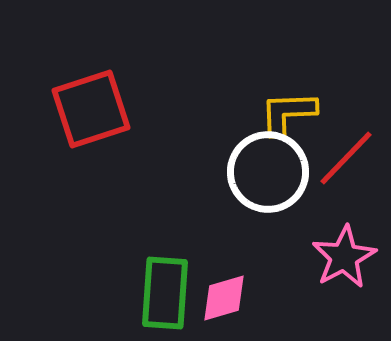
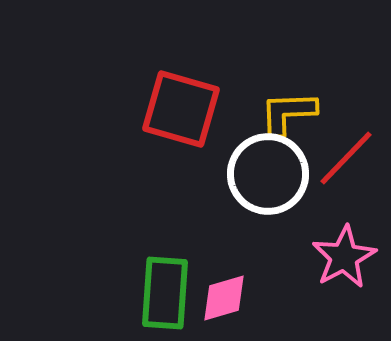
red square: moved 90 px right; rotated 34 degrees clockwise
white circle: moved 2 px down
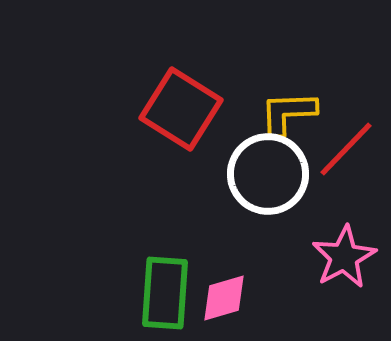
red square: rotated 16 degrees clockwise
red line: moved 9 px up
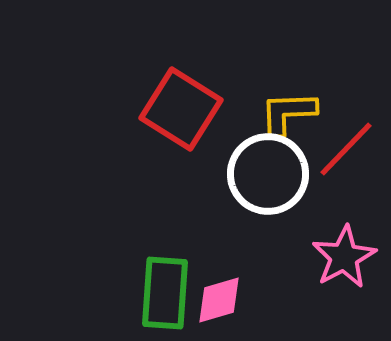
pink diamond: moved 5 px left, 2 px down
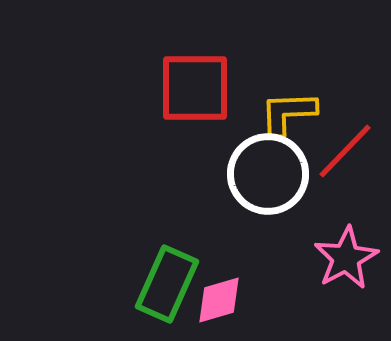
red square: moved 14 px right, 21 px up; rotated 32 degrees counterclockwise
red line: moved 1 px left, 2 px down
pink star: moved 2 px right, 1 px down
green rectangle: moved 2 px right, 9 px up; rotated 20 degrees clockwise
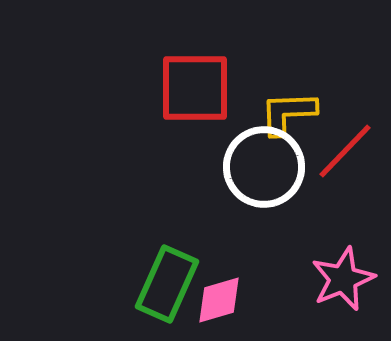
white circle: moved 4 px left, 7 px up
pink star: moved 3 px left, 21 px down; rotated 6 degrees clockwise
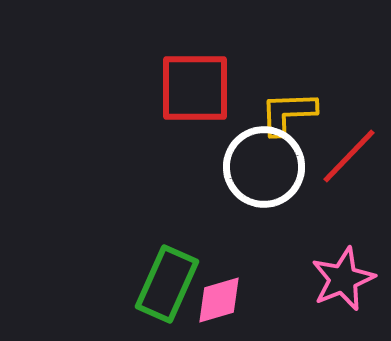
red line: moved 4 px right, 5 px down
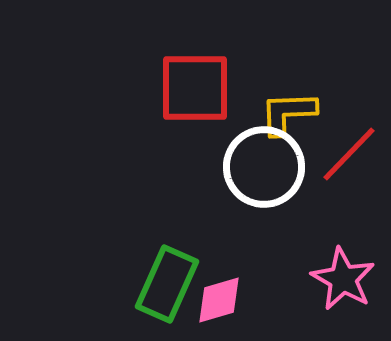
red line: moved 2 px up
pink star: rotated 20 degrees counterclockwise
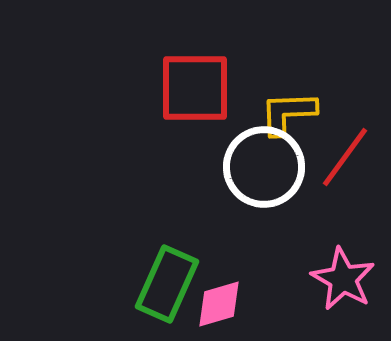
red line: moved 4 px left, 3 px down; rotated 8 degrees counterclockwise
pink diamond: moved 4 px down
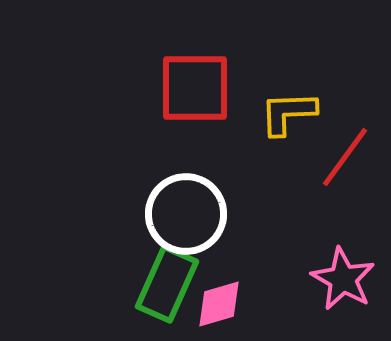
white circle: moved 78 px left, 47 px down
